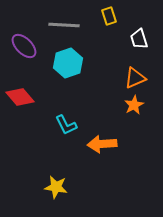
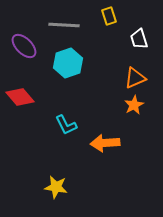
orange arrow: moved 3 px right, 1 px up
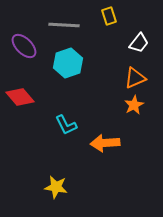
white trapezoid: moved 4 px down; rotated 125 degrees counterclockwise
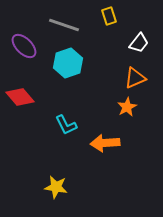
gray line: rotated 16 degrees clockwise
orange star: moved 7 px left, 2 px down
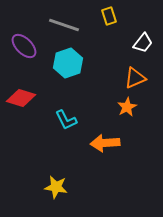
white trapezoid: moved 4 px right
red diamond: moved 1 px right, 1 px down; rotated 32 degrees counterclockwise
cyan L-shape: moved 5 px up
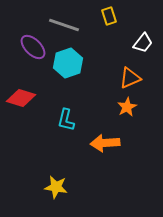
purple ellipse: moved 9 px right, 1 px down
orange triangle: moved 5 px left
cyan L-shape: rotated 40 degrees clockwise
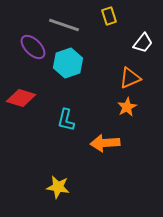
yellow star: moved 2 px right
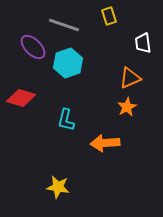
white trapezoid: rotated 135 degrees clockwise
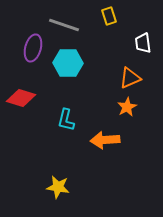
purple ellipse: moved 1 px down; rotated 60 degrees clockwise
cyan hexagon: rotated 20 degrees clockwise
orange arrow: moved 3 px up
